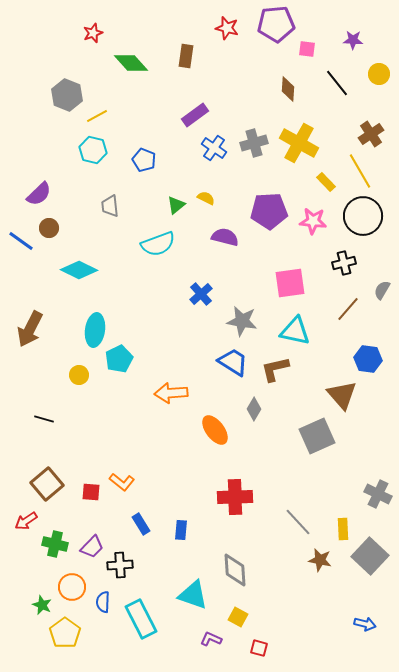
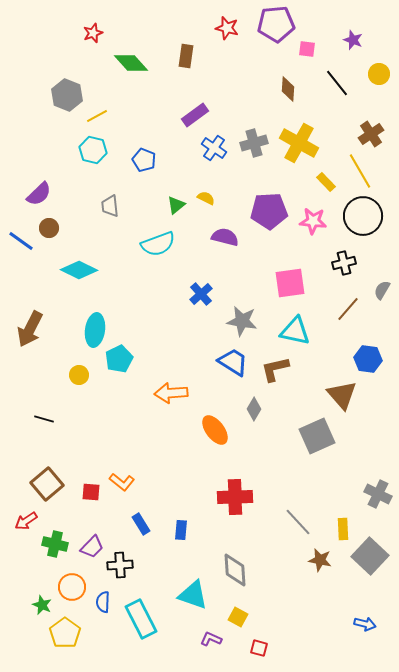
purple star at (353, 40): rotated 18 degrees clockwise
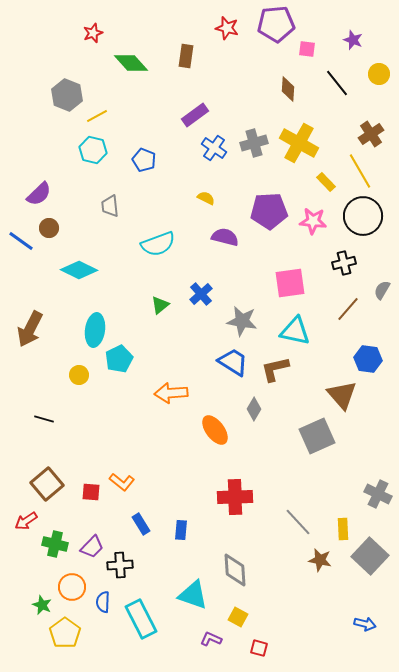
green triangle at (176, 205): moved 16 px left, 100 px down
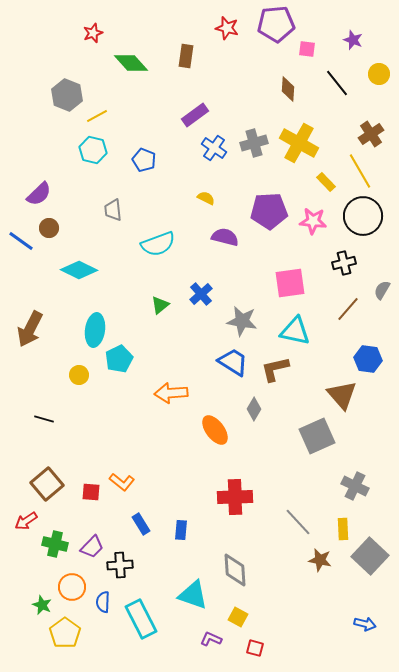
gray trapezoid at (110, 206): moved 3 px right, 4 px down
gray cross at (378, 494): moved 23 px left, 8 px up
red square at (259, 648): moved 4 px left
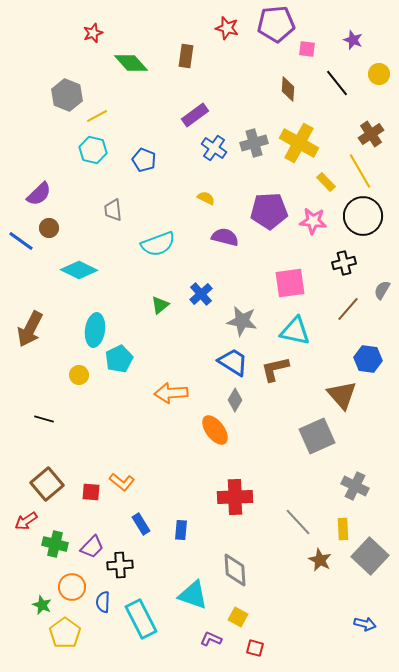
gray diamond at (254, 409): moved 19 px left, 9 px up
brown star at (320, 560): rotated 15 degrees clockwise
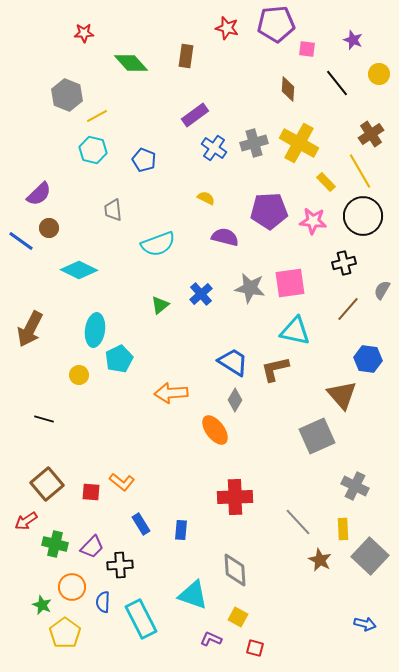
red star at (93, 33): moved 9 px left; rotated 18 degrees clockwise
gray star at (242, 321): moved 8 px right, 33 px up
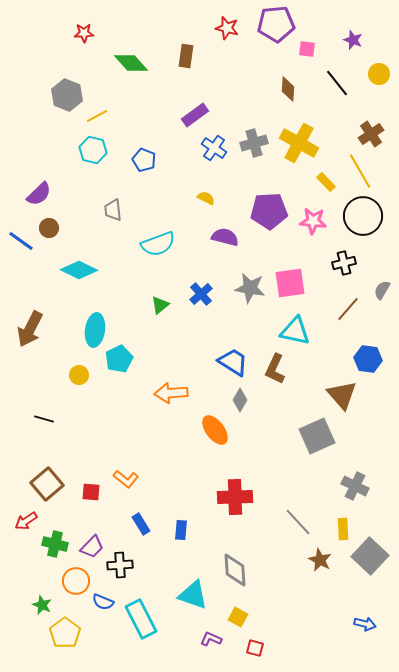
brown L-shape at (275, 369): rotated 52 degrees counterclockwise
gray diamond at (235, 400): moved 5 px right
orange L-shape at (122, 482): moved 4 px right, 3 px up
orange circle at (72, 587): moved 4 px right, 6 px up
blue semicircle at (103, 602): rotated 70 degrees counterclockwise
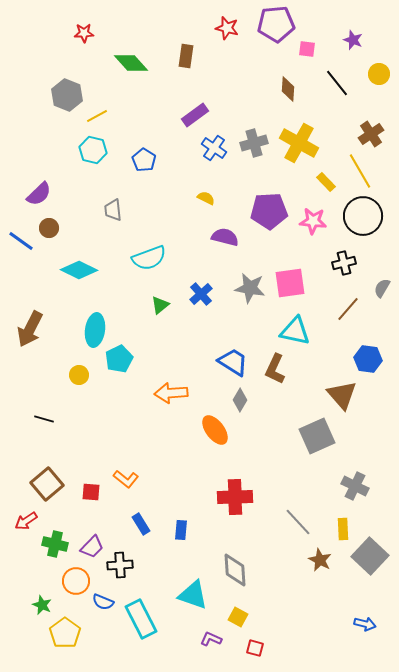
blue pentagon at (144, 160): rotated 10 degrees clockwise
cyan semicircle at (158, 244): moved 9 px left, 14 px down
gray semicircle at (382, 290): moved 2 px up
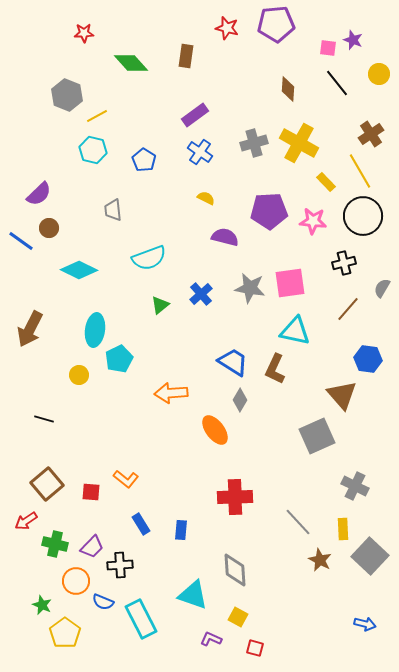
pink square at (307, 49): moved 21 px right, 1 px up
blue cross at (214, 148): moved 14 px left, 4 px down
